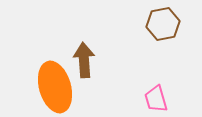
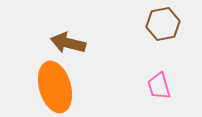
brown arrow: moved 16 px left, 17 px up; rotated 72 degrees counterclockwise
pink trapezoid: moved 3 px right, 13 px up
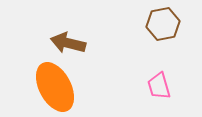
orange ellipse: rotated 12 degrees counterclockwise
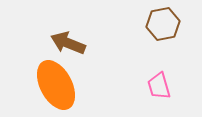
brown arrow: rotated 8 degrees clockwise
orange ellipse: moved 1 px right, 2 px up
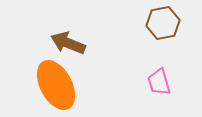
brown hexagon: moved 1 px up
pink trapezoid: moved 4 px up
